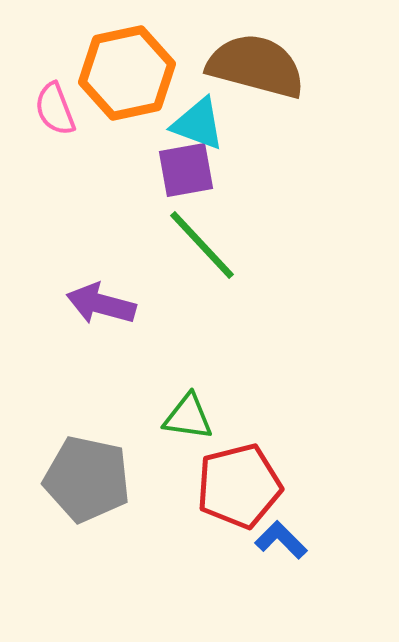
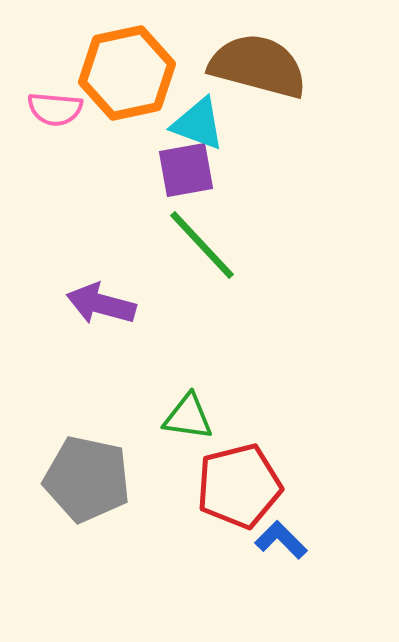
brown semicircle: moved 2 px right
pink semicircle: rotated 64 degrees counterclockwise
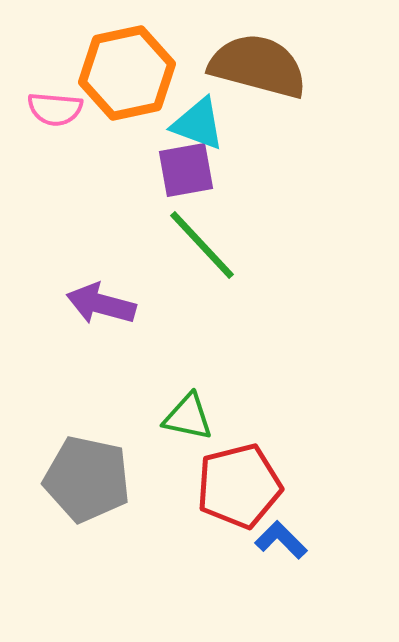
green triangle: rotated 4 degrees clockwise
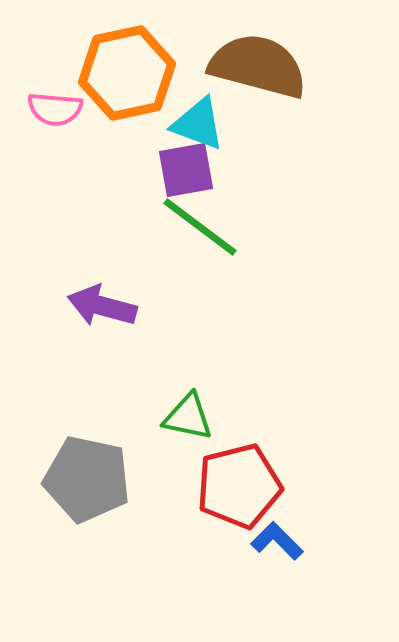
green line: moved 2 px left, 18 px up; rotated 10 degrees counterclockwise
purple arrow: moved 1 px right, 2 px down
blue L-shape: moved 4 px left, 1 px down
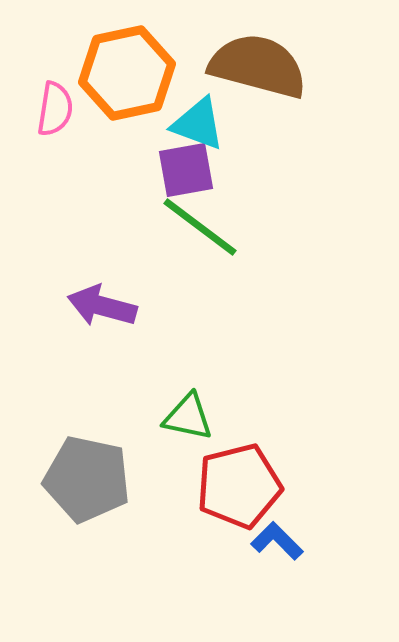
pink semicircle: rotated 86 degrees counterclockwise
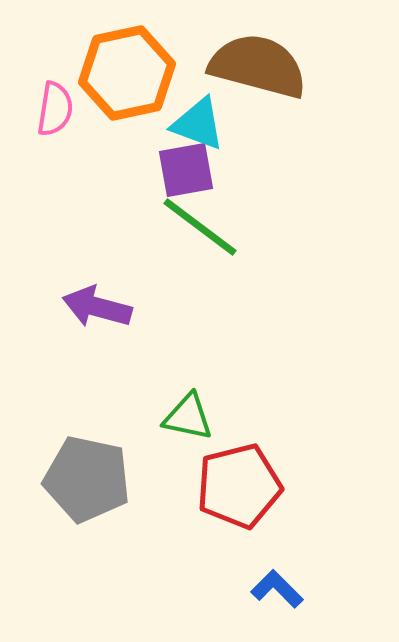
purple arrow: moved 5 px left, 1 px down
blue L-shape: moved 48 px down
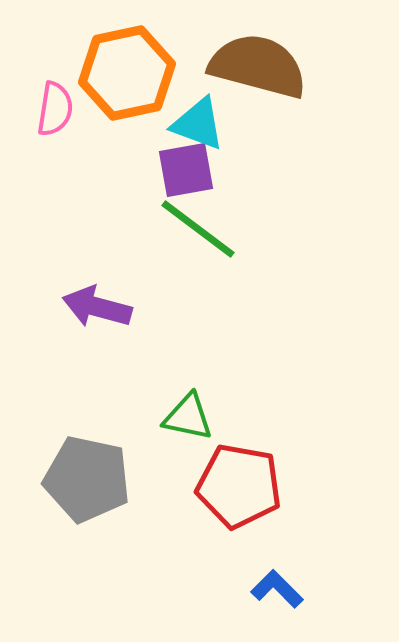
green line: moved 2 px left, 2 px down
red pentagon: rotated 24 degrees clockwise
